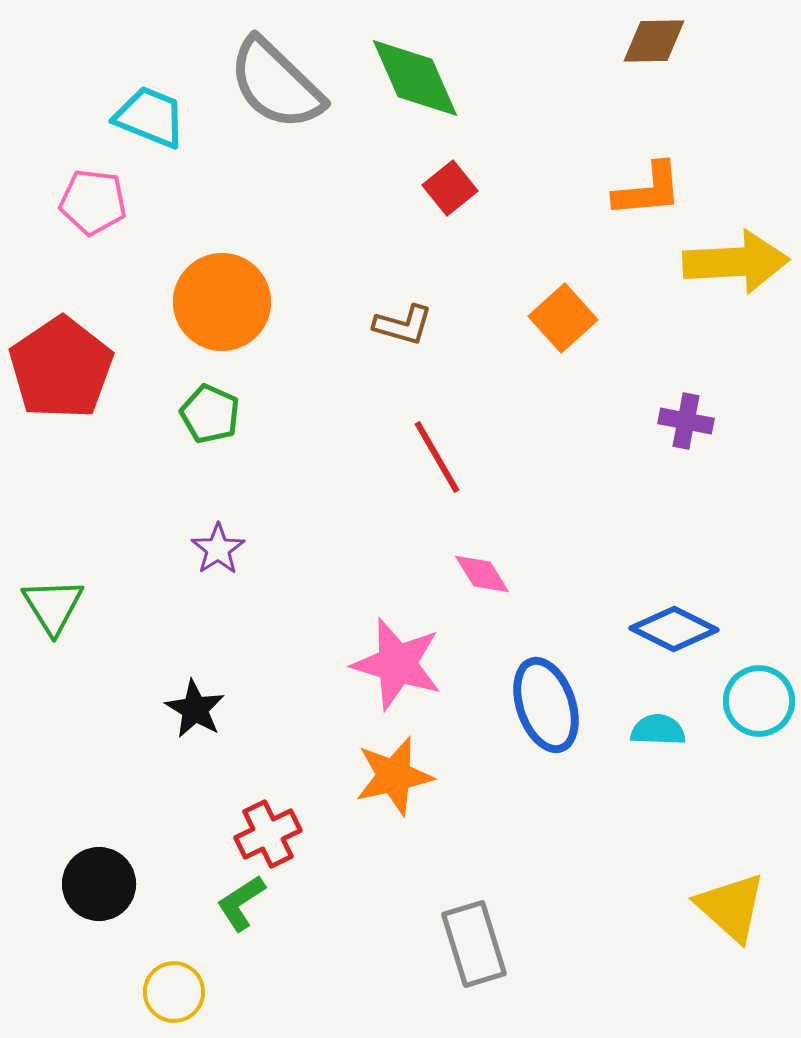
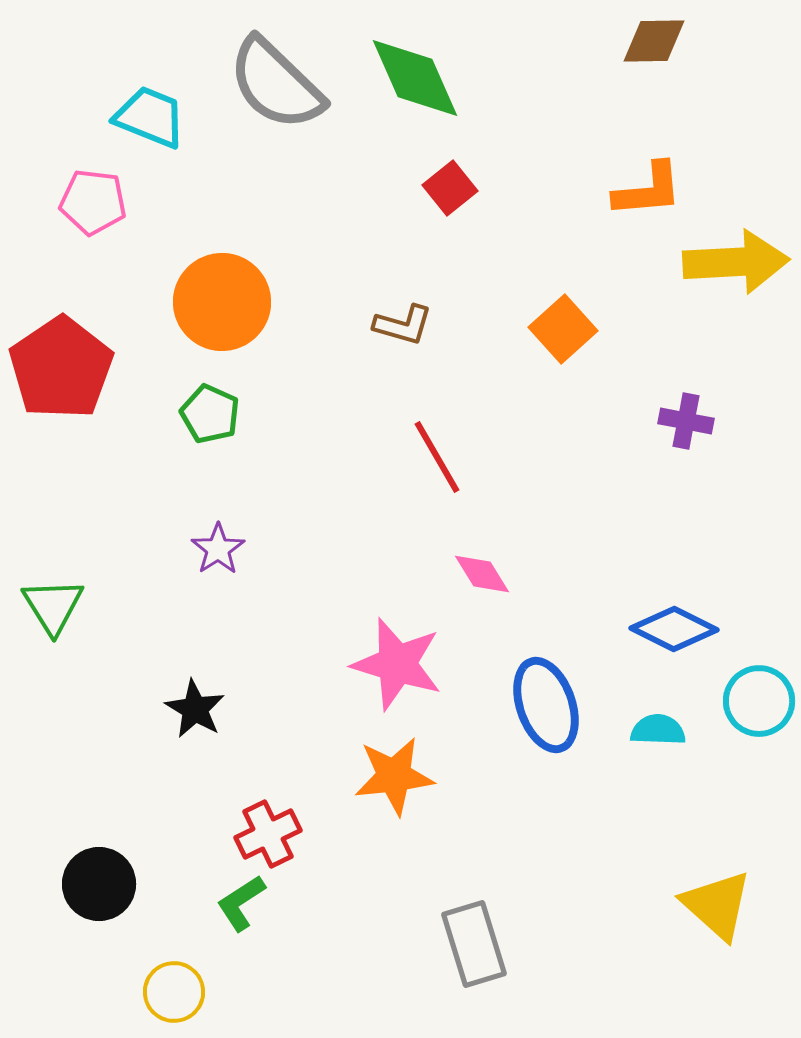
orange square: moved 11 px down
orange star: rotated 6 degrees clockwise
yellow triangle: moved 14 px left, 2 px up
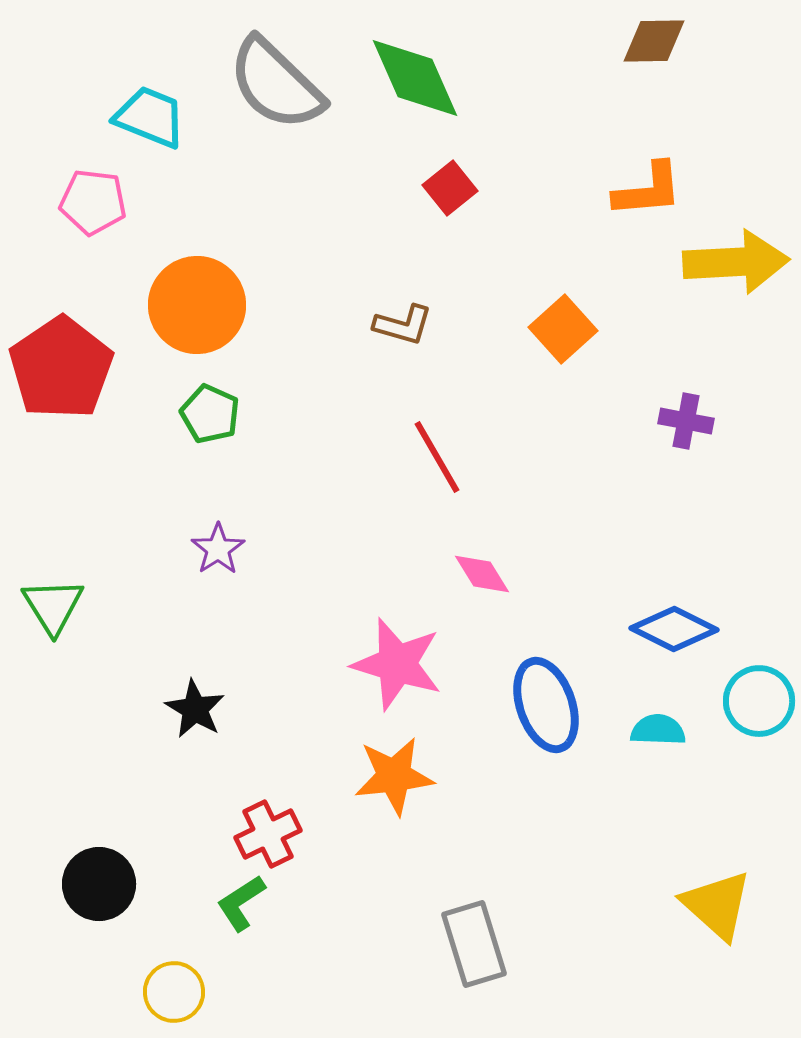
orange circle: moved 25 px left, 3 px down
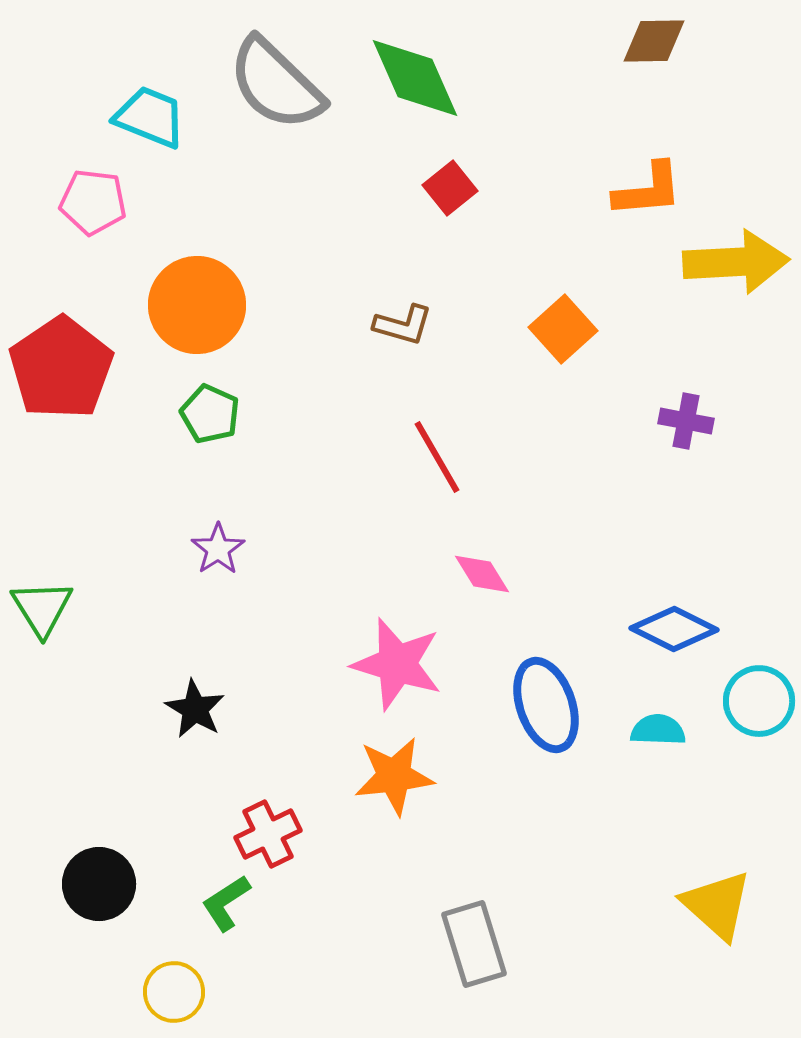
green triangle: moved 11 px left, 2 px down
green L-shape: moved 15 px left
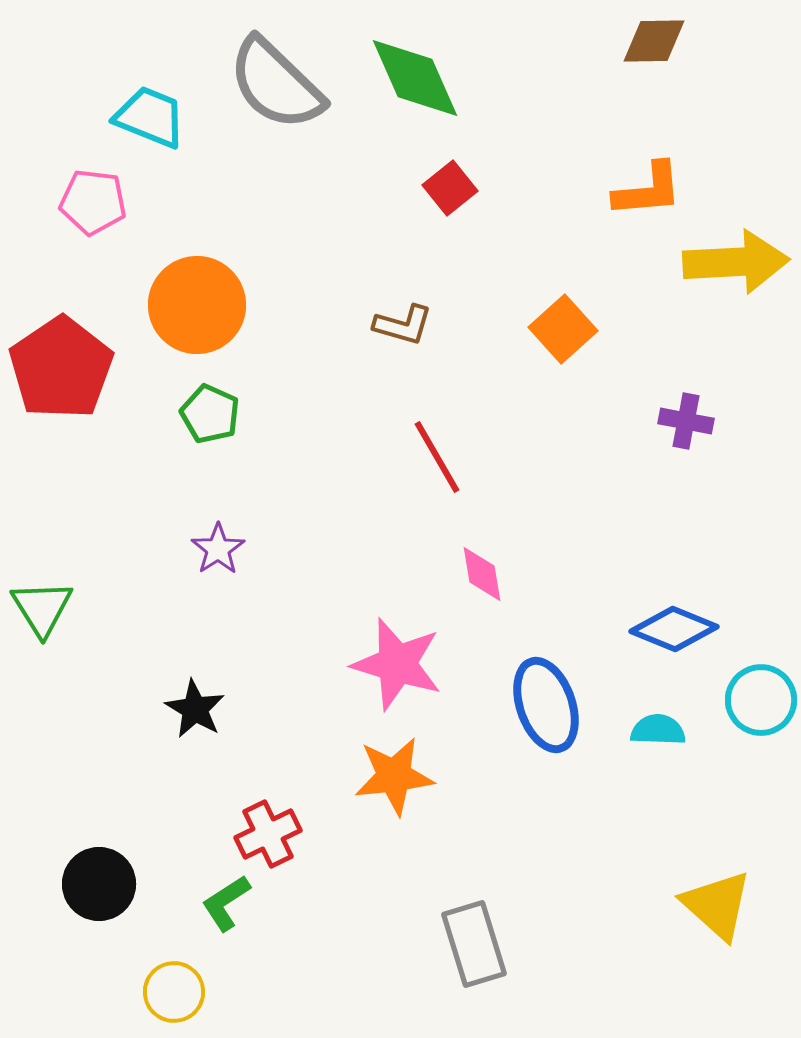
pink diamond: rotated 22 degrees clockwise
blue diamond: rotated 4 degrees counterclockwise
cyan circle: moved 2 px right, 1 px up
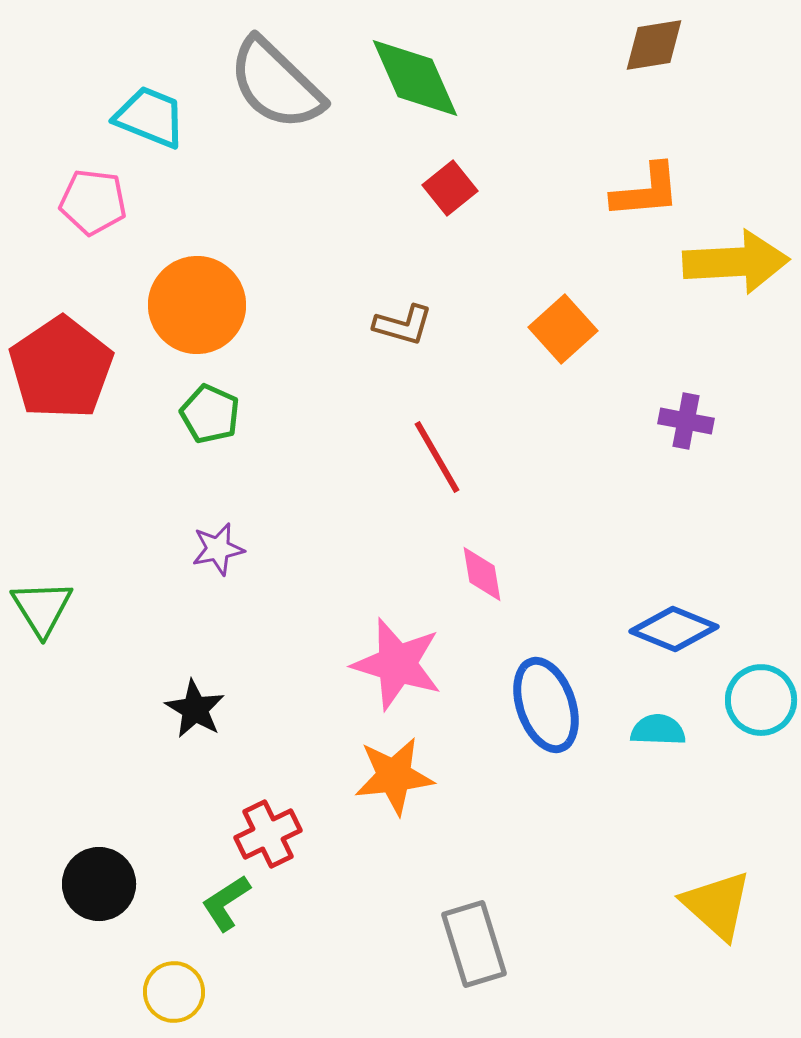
brown diamond: moved 4 px down; rotated 8 degrees counterclockwise
orange L-shape: moved 2 px left, 1 px down
purple star: rotated 22 degrees clockwise
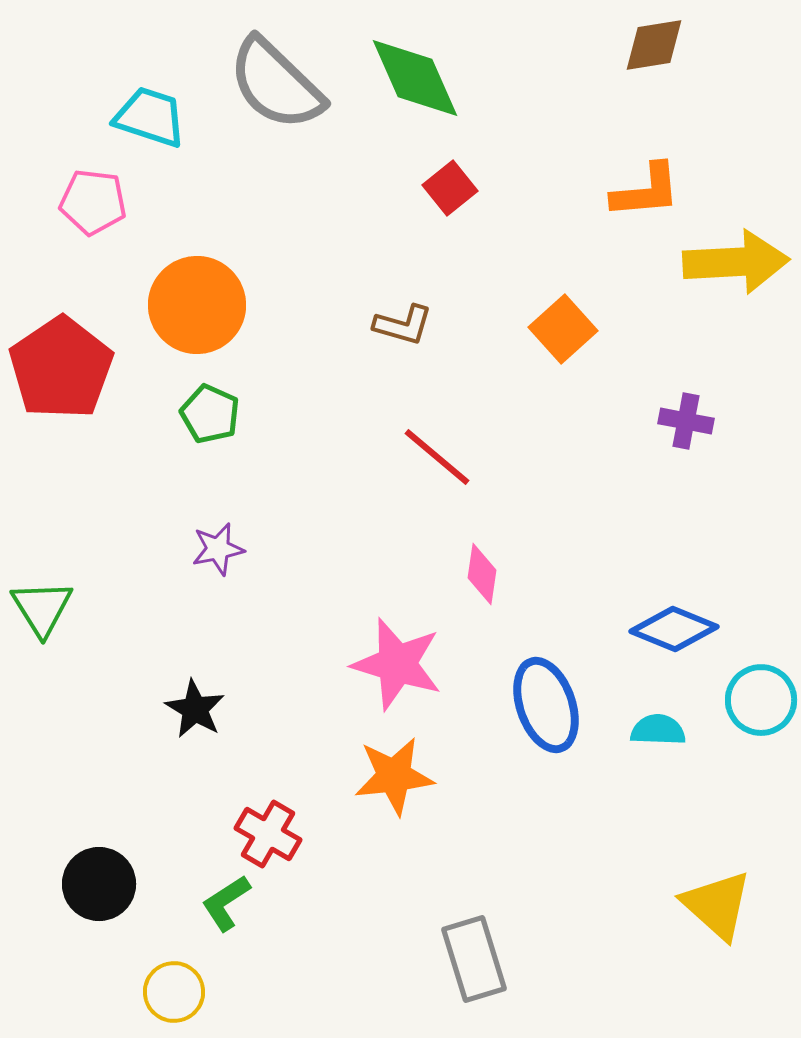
cyan trapezoid: rotated 4 degrees counterclockwise
red line: rotated 20 degrees counterclockwise
pink diamond: rotated 18 degrees clockwise
red cross: rotated 34 degrees counterclockwise
gray rectangle: moved 15 px down
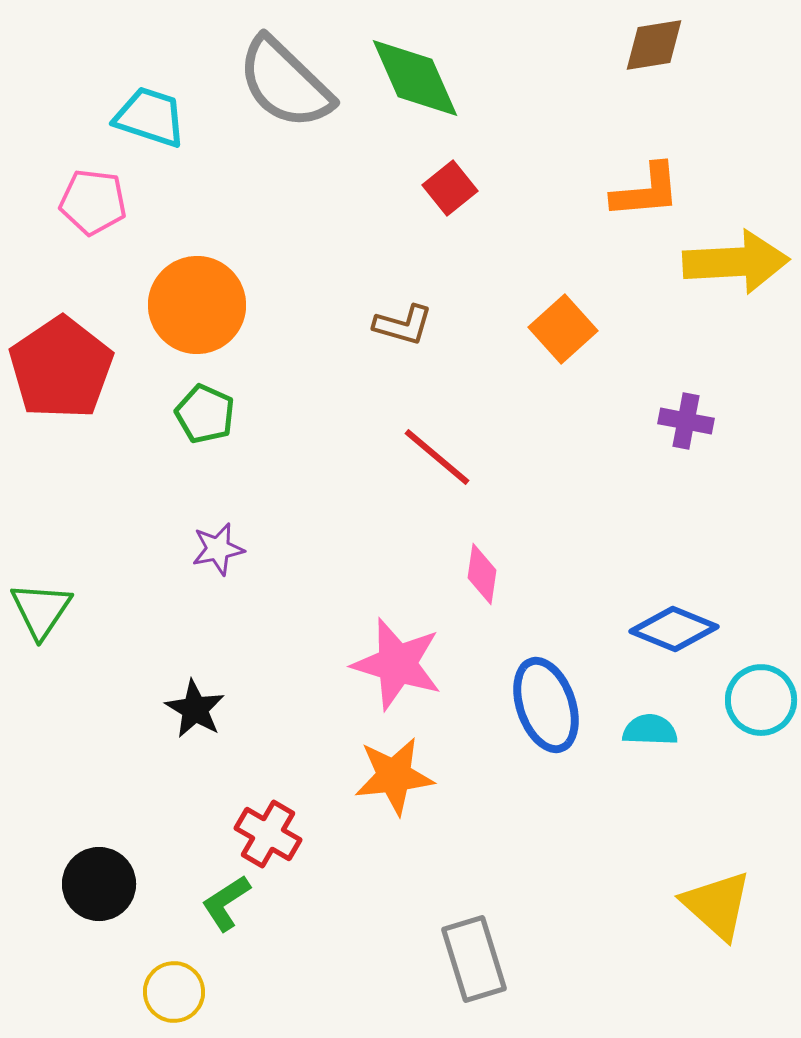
gray semicircle: moved 9 px right, 1 px up
green pentagon: moved 5 px left
green triangle: moved 1 px left, 2 px down; rotated 6 degrees clockwise
cyan semicircle: moved 8 px left
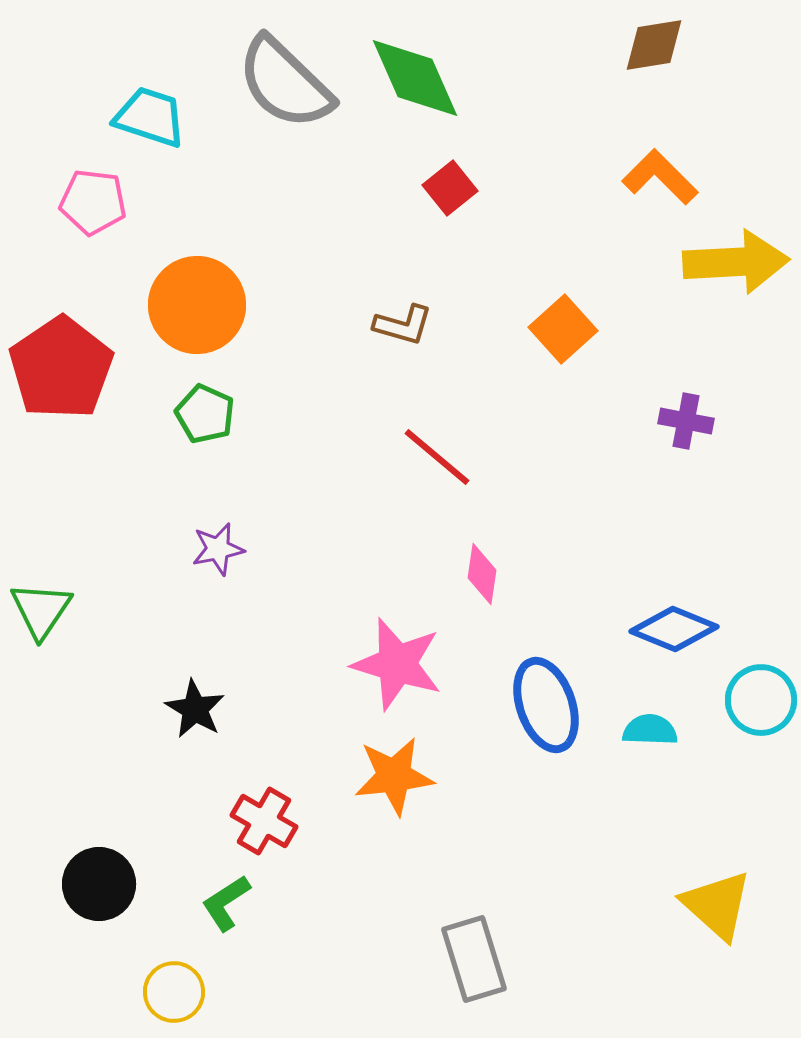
orange L-shape: moved 14 px right, 14 px up; rotated 130 degrees counterclockwise
red cross: moved 4 px left, 13 px up
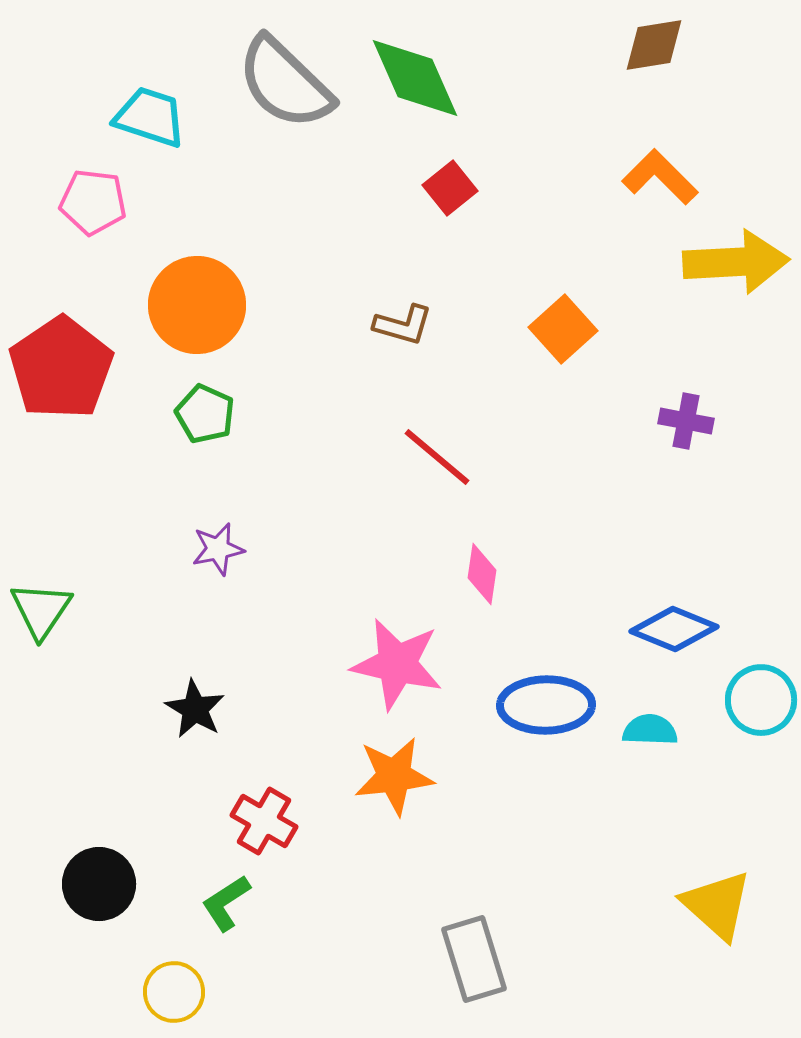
pink star: rotated 4 degrees counterclockwise
blue ellipse: rotated 72 degrees counterclockwise
